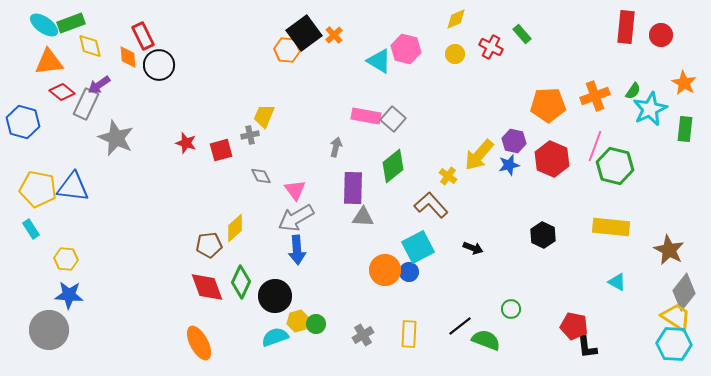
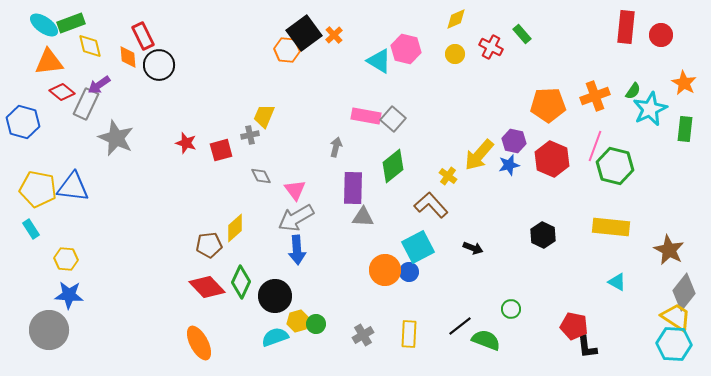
red diamond at (207, 287): rotated 24 degrees counterclockwise
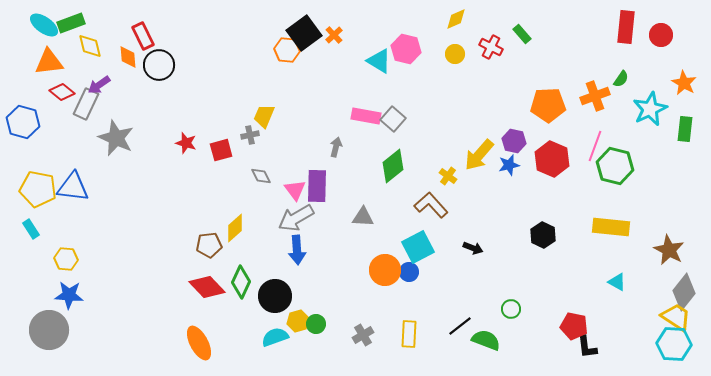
green semicircle at (633, 91): moved 12 px left, 12 px up
purple rectangle at (353, 188): moved 36 px left, 2 px up
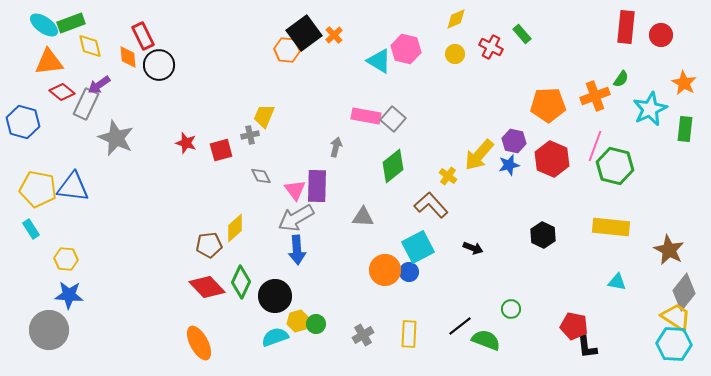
cyan triangle at (617, 282): rotated 18 degrees counterclockwise
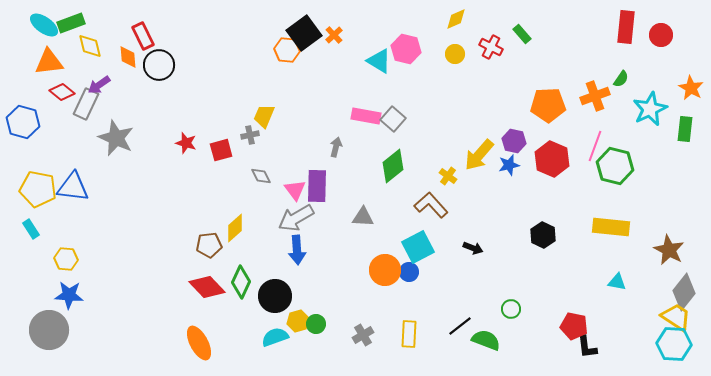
orange star at (684, 83): moved 7 px right, 5 px down
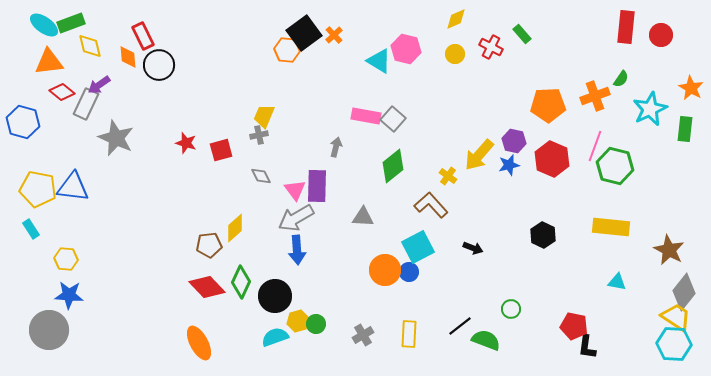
gray cross at (250, 135): moved 9 px right
black L-shape at (587, 347): rotated 15 degrees clockwise
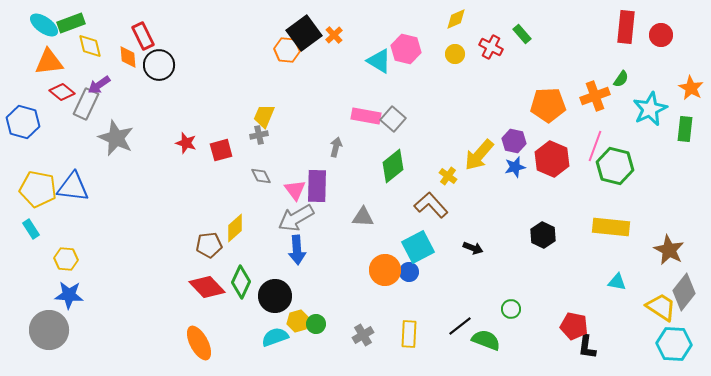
blue star at (509, 165): moved 6 px right, 2 px down
yellow trapezoid at (676, 317): moved 15 px left, 10 px up
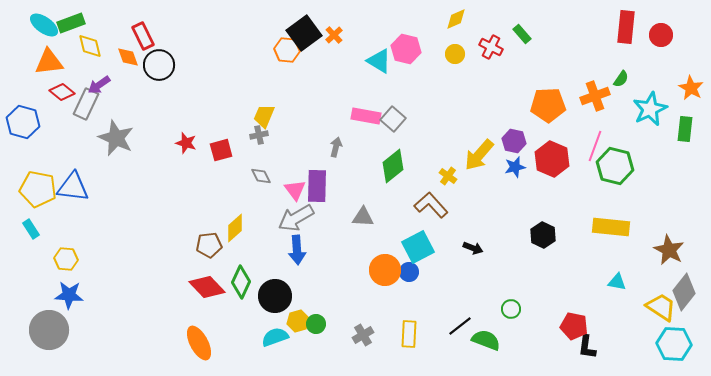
orange diamond at (128, 57): rotated 15 degrees counterclockwise
